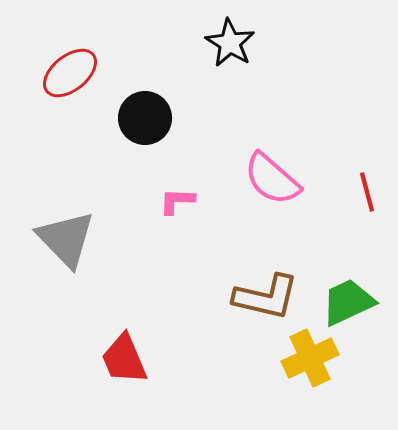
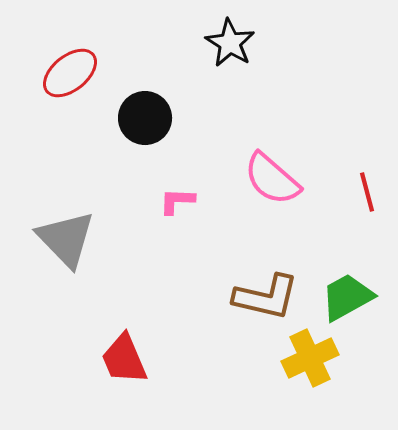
green trapezoid: moved 1 px left, 5 px up; rotated 4 degrees counterclockwise
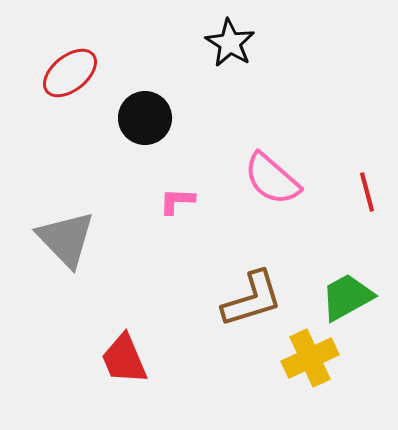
brown L-shape: moved 14 px left, 2 px down; rotated 30 degrees counterclockwise
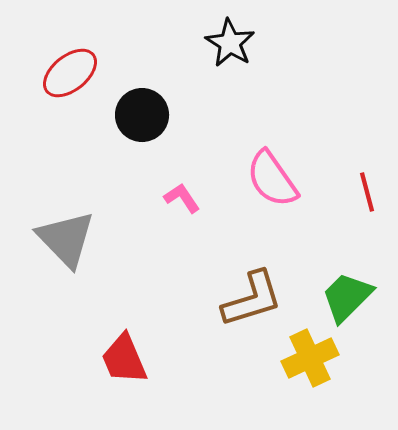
black circle: moved 3 px left, 3 px up
pink semicircle: rotated 14 degrees clockwise
pink L-shape: moved 5 px right, 3 px up; rotated 54 degrees clockwise
green trapezoid: rotated 16 degrees counterclockwise
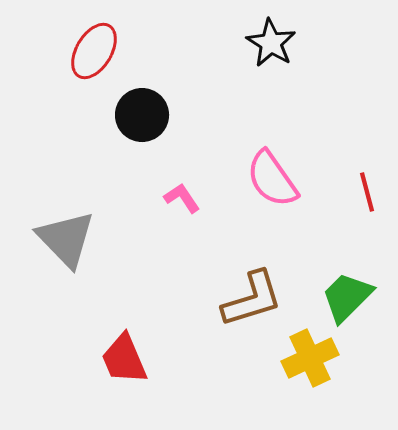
black star: moved 41 px right
red ellipse: moved 24 px right, 22 px up; rotated 20 degrees counterclockwise
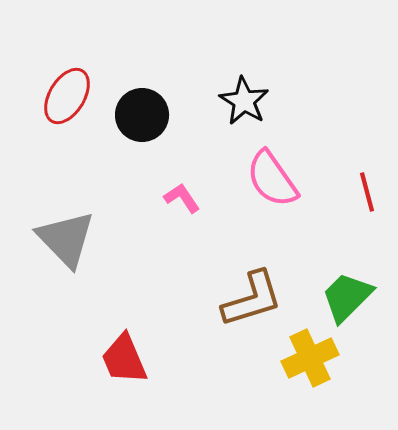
black star: moved 27 px left, 58 px down
red ellipse: moved 27 px left, 45 px down
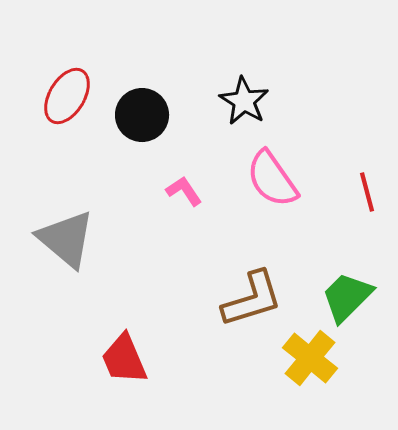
pink L-shape: moved 2 px right, 7 px up
gray triangle: rotated 6 degrees counterclockwise
yellow cross: rotated 26 degrees counterclockwise
